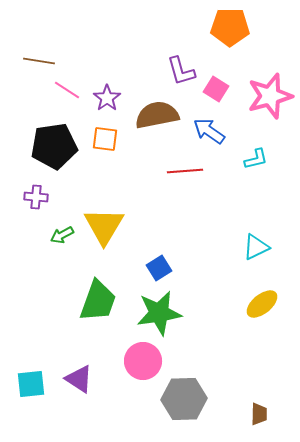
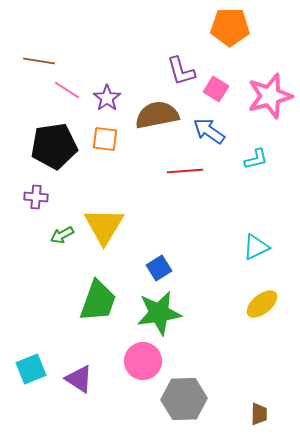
cyan square: moved 15 px up; rotated 16 degrees counterclockwise
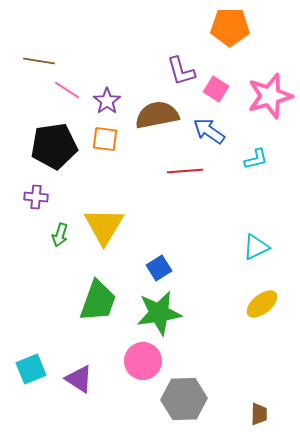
purple star: moved 3 px down
green arrow: moved 2 px left; rotated 45 degrees counterclockwise
